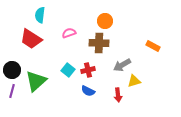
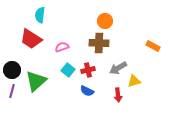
pink semicircle: moved 7 px left, 14 px down
gray arrow: moved 4 px left, 3 px down
blue semicircle: moved 1 px left
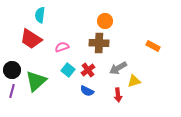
red cross: rotated 24 degrees counterclockwise
